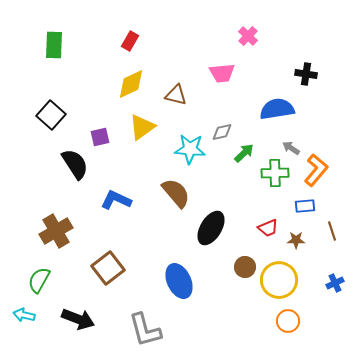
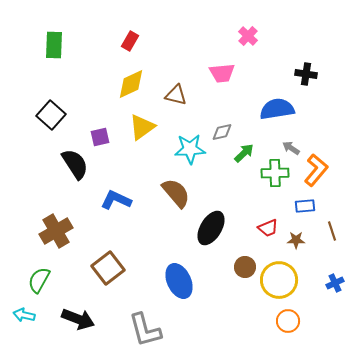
cyan star: rotated 8 degrees counterclockwise
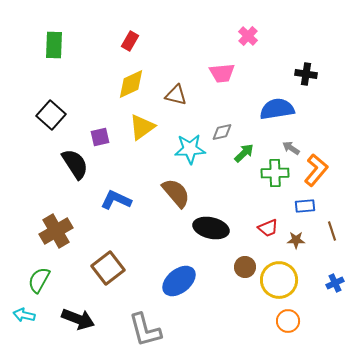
black ellipse: rotated 72 degrees clockwise
blue ellipse: rotated 76 degrees clockwise
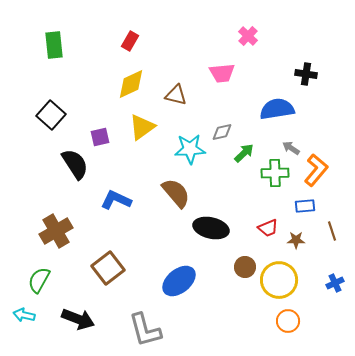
green rectangle: rotated 8 degrees counterclockwise
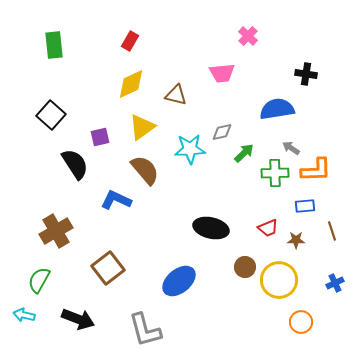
orange L-shape: rotated 48 degrees clockwise
brown semicircle: moved 31 px left, 23 px up
orange circle: moved 13 px right, 1 px down
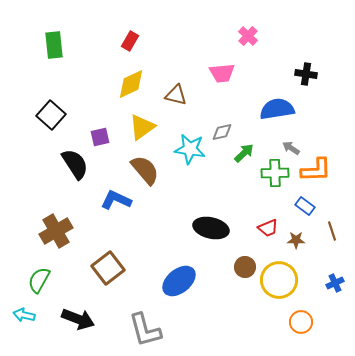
cyan star: rotated 12 degrees clockwise
blue rectangle: rotated 42 degrees clockwise
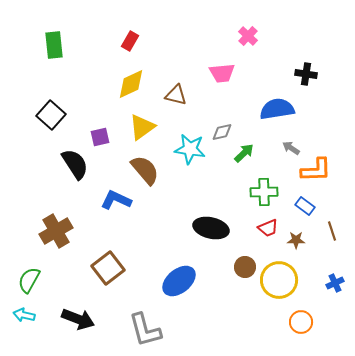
green cross: moved 11 px left, 19 px down
green semicircle: moved 10 px left
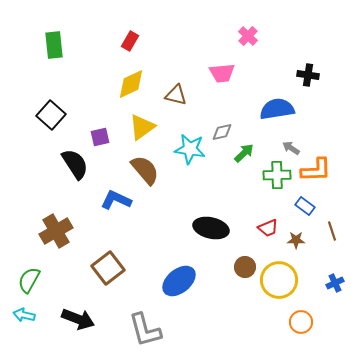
black cross: moved 2 px right, 1 px down
green cross: moved 13 px right, 17 px up
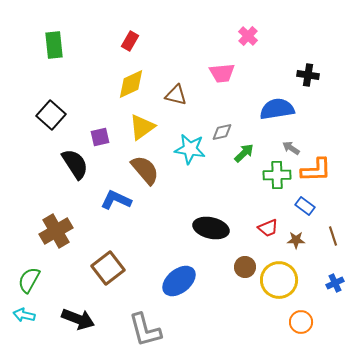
brown line: moved 1 px right, 5 px down
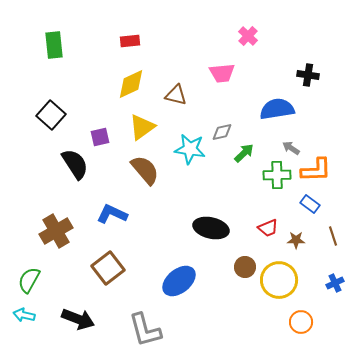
red rectangle: rotated 54 degrees clockwise
blue L-shape: moved 4 px left, 14 px down
blue rectangle: moved 5 px right, 2 px up
